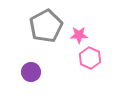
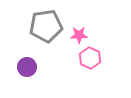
gray pentagon: rotated 20 degrees clockwise
purple circle: moved 4 px left, 5 px up
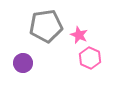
pink star: rotated 24 degrees clockwise
purple circle: moved 4 px left, 4 px up
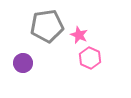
gray pentagon: moved 1 px right
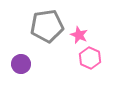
purple circle: moved 2 px left, 1 px down
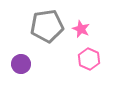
pink star: moved 2 px right, 6 px up
pink hexagon: moved 1 px left, 1 px down
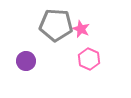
gray pentagon: moved 9 px right, 1 px up; rotated 12 degrees clockwise
purple circle: moved 5 px right, 3 px up
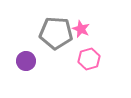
gray pentagon: moved 8 px down
pink hexagon: rotated 20 degrees clockwise
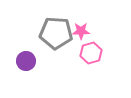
pink star: moved 2 px down; rotated 24 degrees counterclockwise
pink hexagon: moved 2 px right, 6 px up
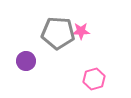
gray pentagon: moved 2 px right
pink hexagon: moved 3 px right, 26 px down
